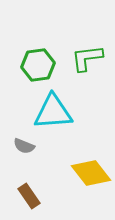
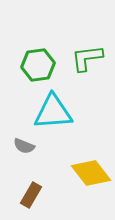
brown rectangle: moved 2 px right, 1 px up; rotated 65 degrees clockwise
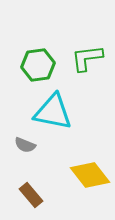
cyan triangle: rotated 15 degrees clockwise
gray semicircle: moved 1 px right, 1 px up
yellow diamond: moved 1 px left, 2 px down
brown rectangle: rotated 70 degrees counterclockwise
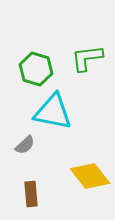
green hexagon: moved 2 px left, 4 px down; rotated 24 degrees clockwise
gray semicircle: rotated 65 degrees counterclockwise
yellow diamond: moved 1 px down
brown rectangle: moved 1 px up; rotated 35 degrees clockwise
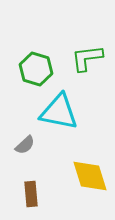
cyan triangle: moved 6 px right
yellow diamond: rotated 21 degrees clockwise
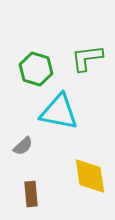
gray semicircle: moved 2 px left, 1 px down
yellow diamond: rotated 9 degrees clockwise
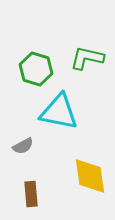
green L-shape: rotated 20 degrees clockwise
gray semicircle: rotated 15 degrees clockwise
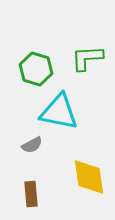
green L-shape: rotated 16 degrees counterclockwise
gray semicircle: moved 9 px right, 1 px up
yellow diamond: moved 1 px left, 1 px down
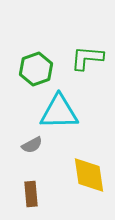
green L-shape: rotated 8 degrees clockwise
green hexagon: rotated 24 degrees clockwise
cyan triangle: rotated 12 degrees counterclockwise
yellow diamond: moved 2 px up
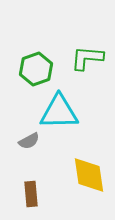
gray semicircle: moved 3 px left, 4 px up
